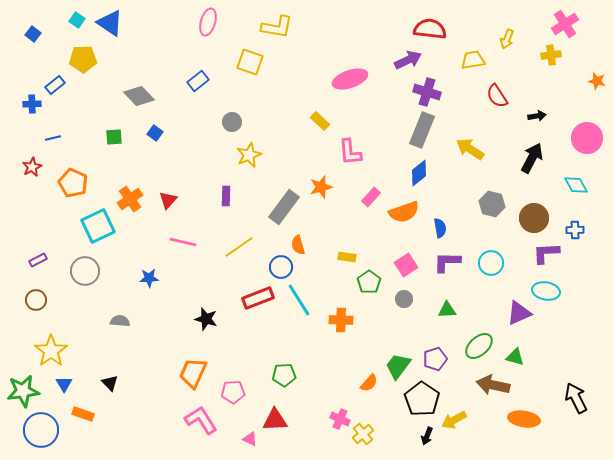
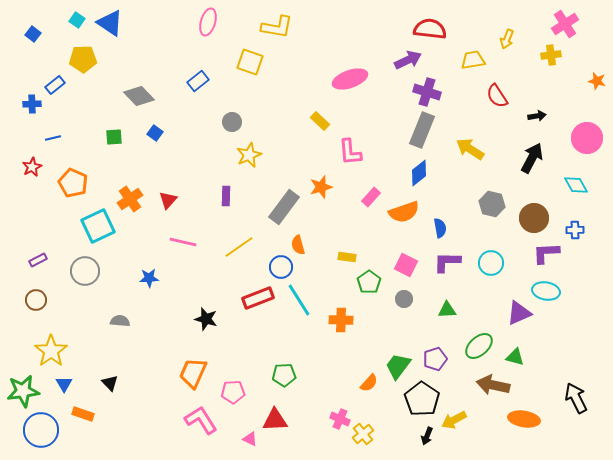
pink square at (406, 265): rotated 30 degrees counterclockwise
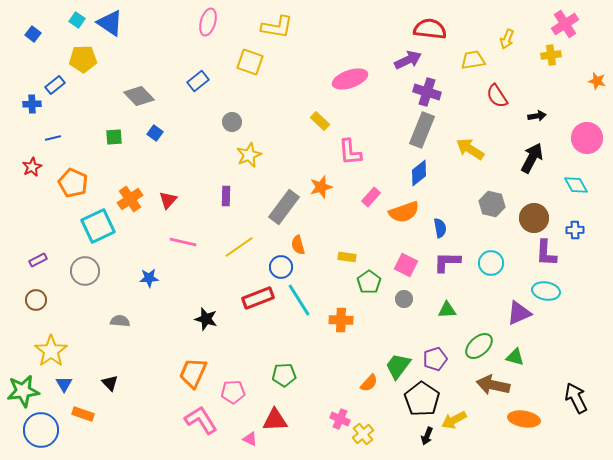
purple L-shape at (546, 253): rotated 84 degrees counterclockwise
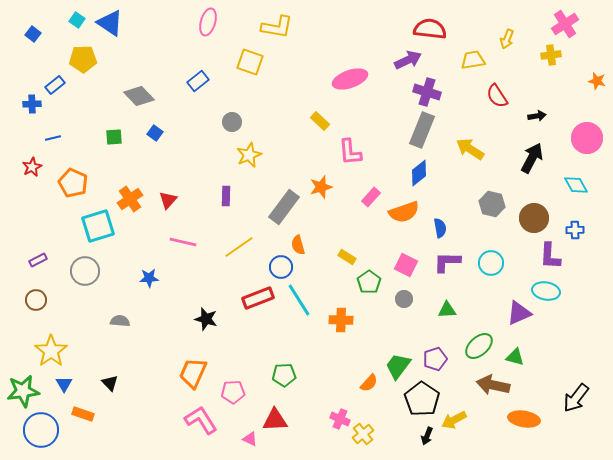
cyan square at (98, 226): rotated 8 degrees clockwise
purple L-shape at (546, 253): moved 4 px right, 3 px down
yellow rectangle at (347, 257): rotated 24 degrees clockwise
black arrow at (576, 398): rotated 116 degrees counterclockwise
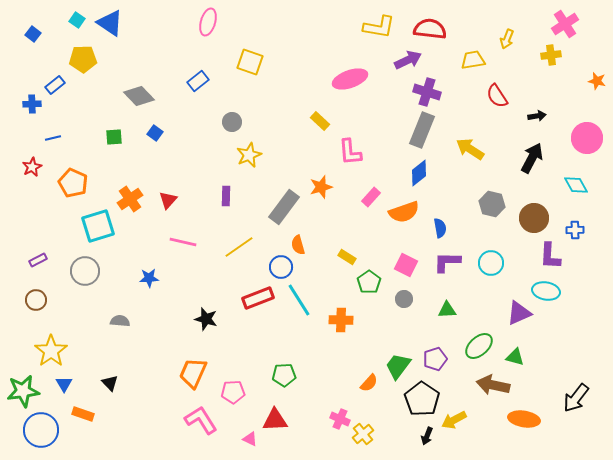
yellow L-shape at (277, 27): moved 102 px right
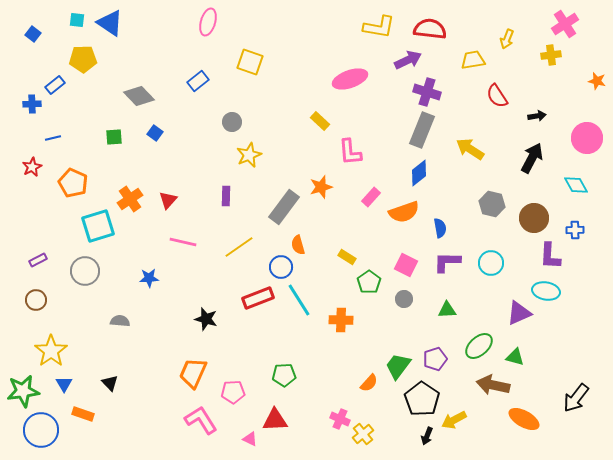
cyan square at (77, 20): rotated 28 degrees counterclockwise
orange ellipse at (524, 419): rotated 20 degrees clockwise
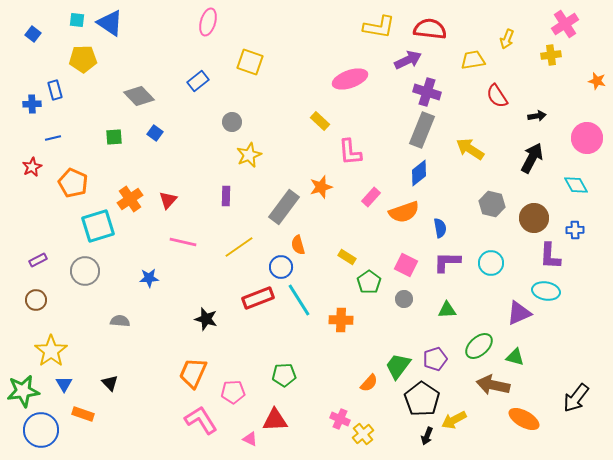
blue rectangle at (55, 85): moved 5 px down; rotated 66 degrees counterclockwise
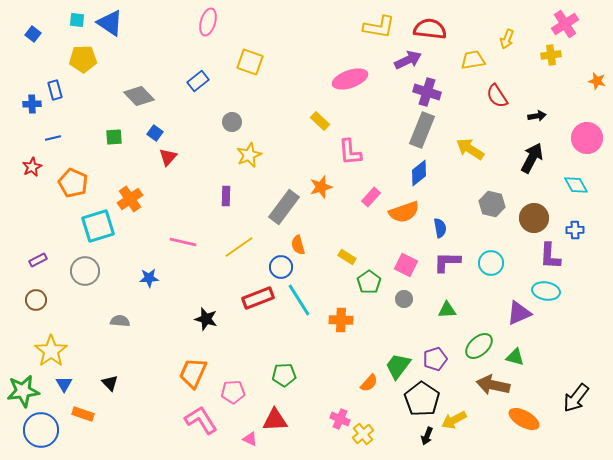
red triangle at (168, 200): moved 43 px up
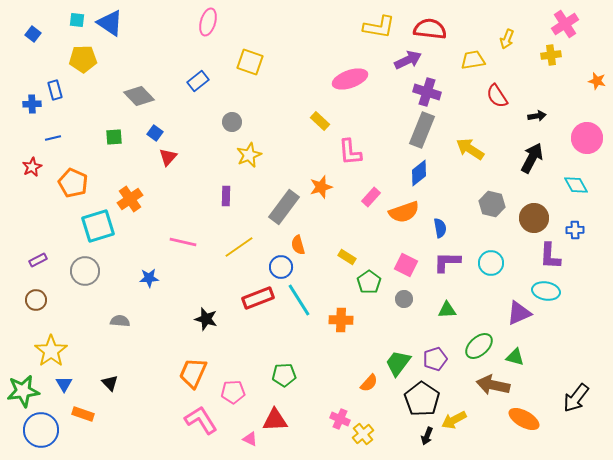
green trapezoid at (398, 366): moved 3 px up
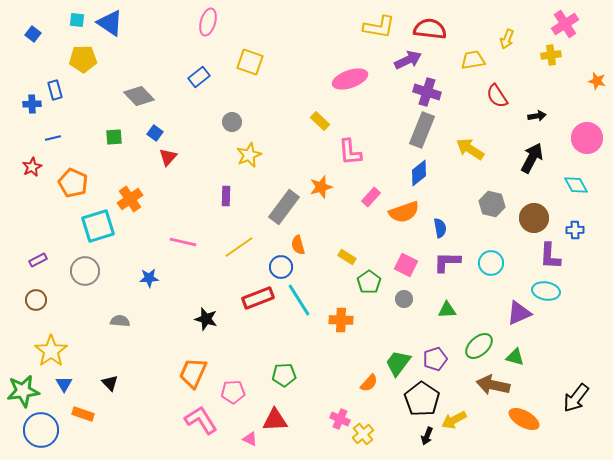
blue rectangle at (198, 81): moved 1 px right, 4 px up
